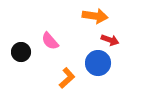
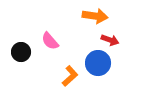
orange L-shape: moved 3 px right, 2 px up
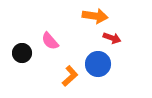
red arrow: moved 2 px right, 2 px up
black circle: moved 1 px right, 1 px down
blue circle: moved 1 px down
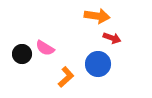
orange arrow: moved 2 px right
pink semicircle: moved 5 px left, 7 px down; rotated 18 degrees counterclockwise
black circle: moved 1 px down
orange L-shape: moved 4 px left, 1 px down
